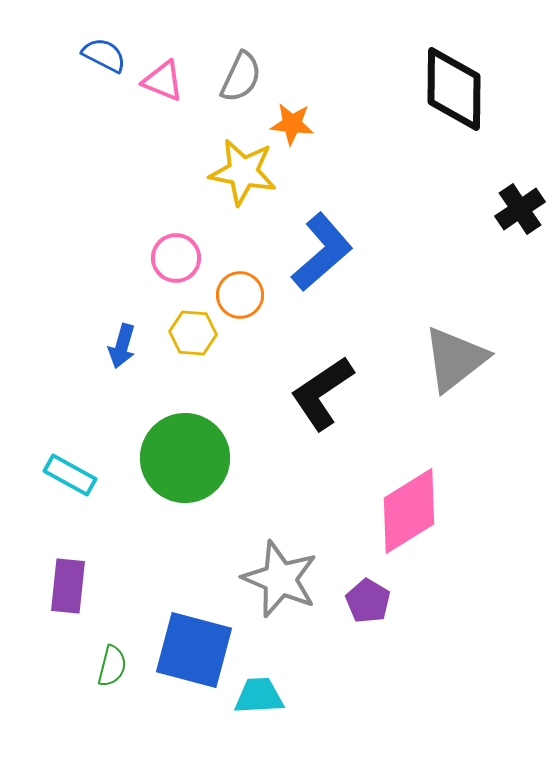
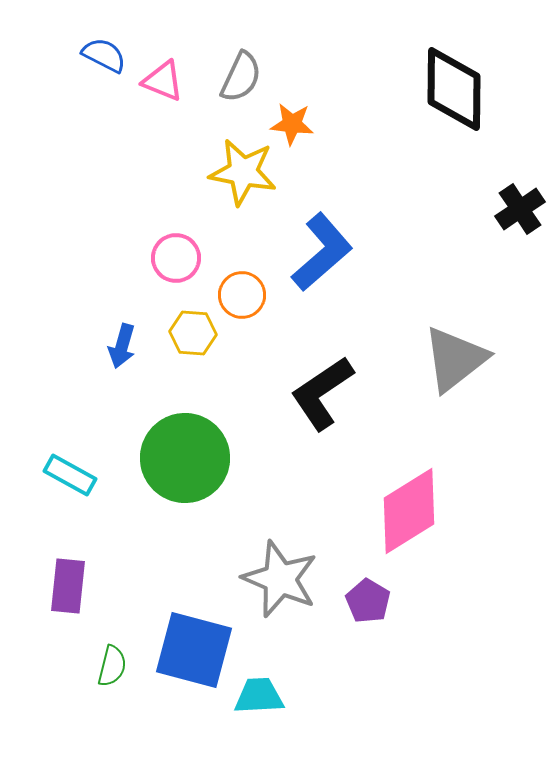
orange circle: moved 2 px right
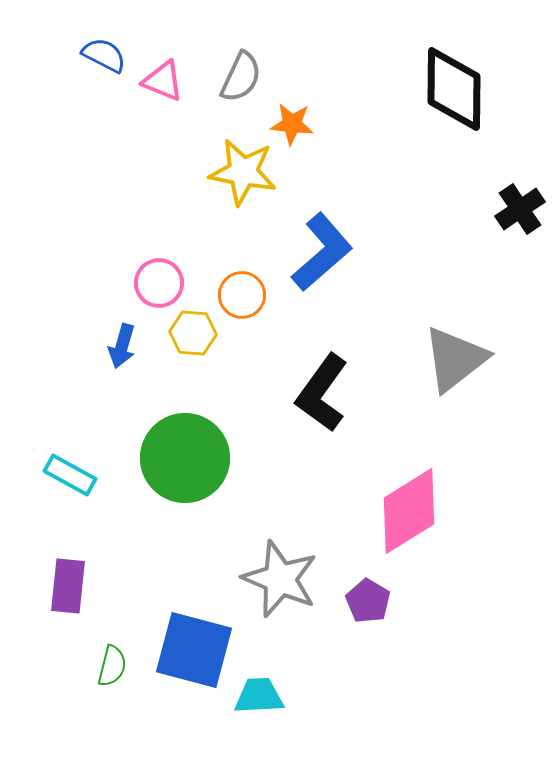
pink circle: moved 17 px left, 25 px down
black L-shape: rotated 20 degrees counterclockwise
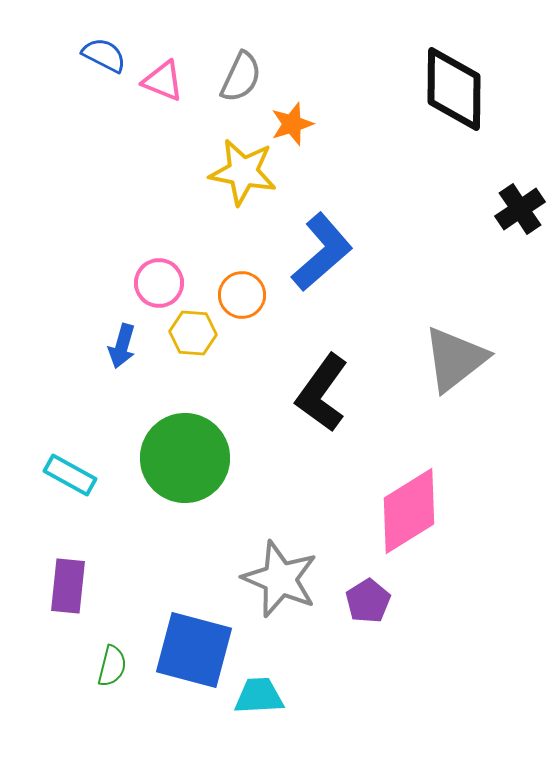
orange star: rotated 24 degrees counterclockwise
purple pentagon: rotated 9 degrees clockwise
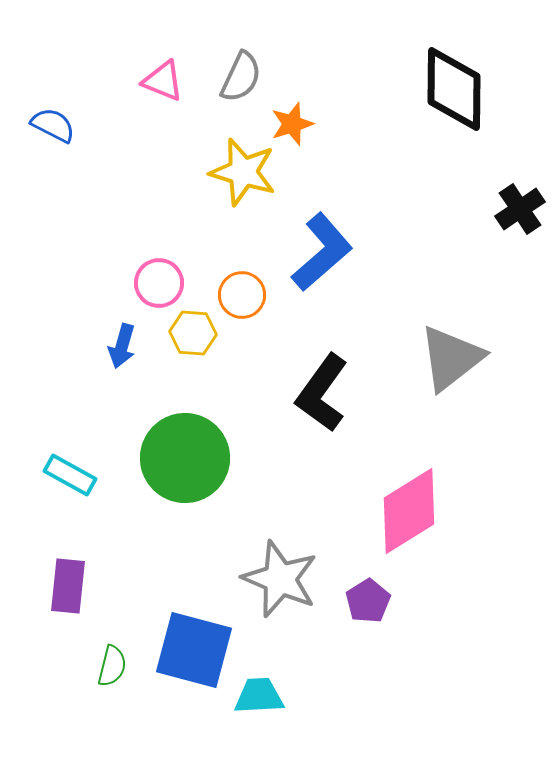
blue semicircle: moved 51 px left, 70 px down
yellow star: rotated 6 degrees clockwise
gray triangle: moved 4 px left, 1 px up
